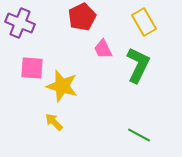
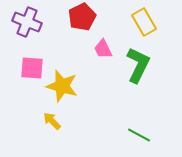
purple cross: moved 7 px right, 1 px up
yellow arrow: moved 2 px left, 1 px up
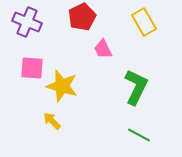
green L-shape: moved 2 px left, 22 px down
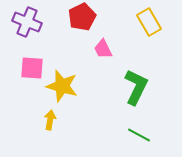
yellow rectangle: moved 5 px right
yellow arrow: moved 2 px left, 1 px up; rotated 54 degrees clockwise
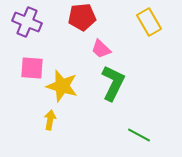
red pentagon: rotated 20 degrees clockwise
pink trapezoid: moved 2 px left; rotated 20 degrees counterclockwise
green L-shape: moved 23 px left, 4 px up
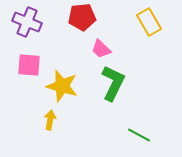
pink square: moved 3 px left, 3 px up
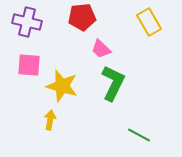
purple cross: rotated 8 degrees counterclockwise
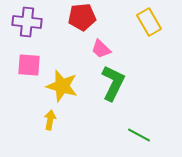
purple cross: rotated 8 degrees counterclockwise
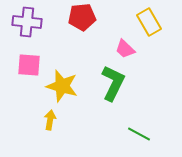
pink trapezoid: moved 24 px right
green line: moved 1 px up
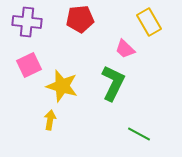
red pentagon: moved 2 px left, 2 px down
pink square: rotated 30 degrees counterclockwise
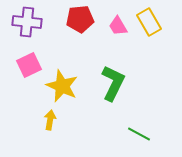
pink trapezoid: moved 7 px left, 23 px up; rotated 15 degrees clockwise
yellow star: rotated 8 degrees clockwise
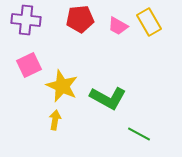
purple cross: moved 1 px left, 2 px up
pink trapezoid: rotated 30 degrees counterclockwise
green L-shape: moved 5 px left, 15 px down; rotated 93 degrees clockwise
yellow arrow: moved 5 px right
